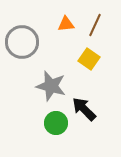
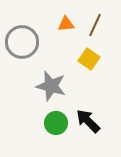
black arrow: moved 4 px right, 12 px down
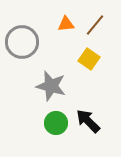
brown line: rotated 15 degrees clockwise
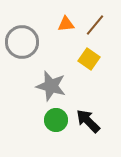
green circle: moved 3 px up
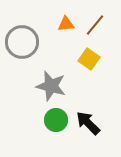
black arrow: moved 2 px down
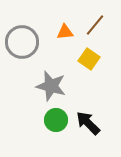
orange triangle: moved 1 px left, 8 px down
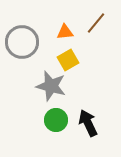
brown line: moved 1 px right, 2 px up
yellow square: moved 21 px left, 1 px down; rotated 25 degrees clockwise
black arrow: rotated 20 degrees clockwise
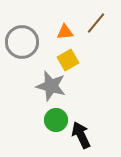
black arrow: moved 7 px left, 12 px down
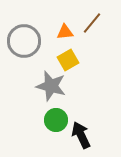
brown line: moved 4 px left
gray circle: moved 2 px right, 1 px up
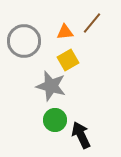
green circle: moved 1 px left
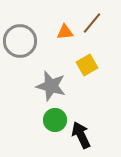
gray circle: moved 4 px left
yellow square: moved 19 px right, 5 px down
